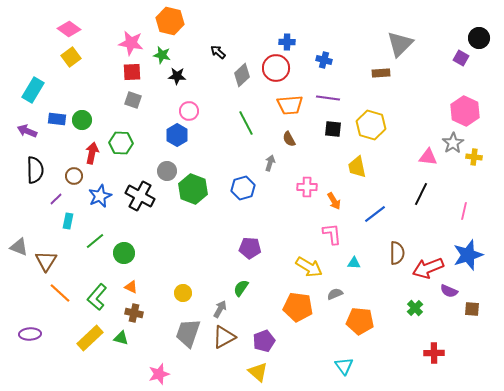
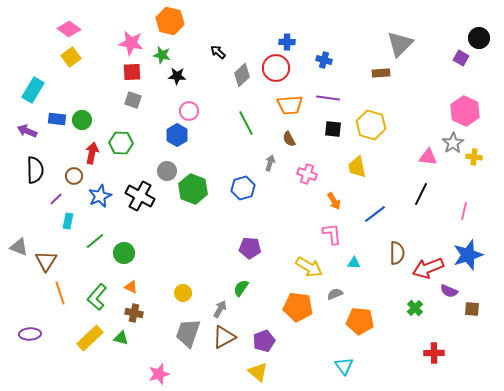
pink cross at (307, 187): moved 13 px up; rotated 18 degrees clockwise
orange line at (60, 293): rotated 30 degrees clockwise
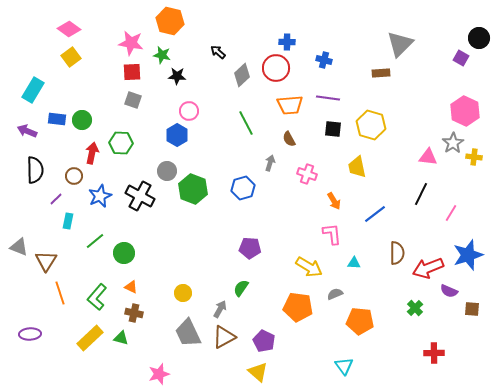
pink line at (464, 211): moved 13 px left, 2 px down; rotated 18 degrees clockwise
gray trapezoid at (188, 333): rotated 44 degrees counterclockwise
purple pentagon at (264, 341): rotated 25 degrees counterclockwise
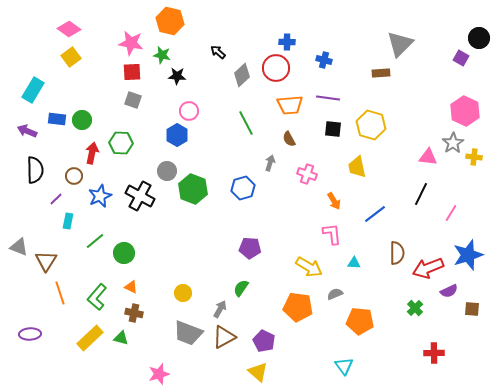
purple semicircle at (449, 291): rotated 48 degrees counterclockwise
gray trapezoid at (188, 333): rotated 44 degrees counterclockwise
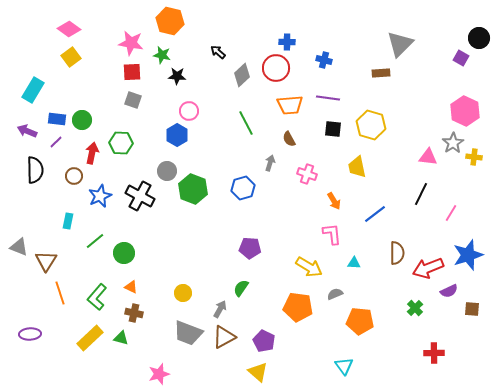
purple line at (56, 199): moved 57 px up
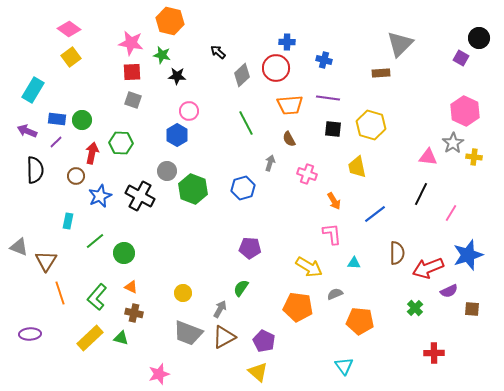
brown circle at (74, 176): moved 2 px right
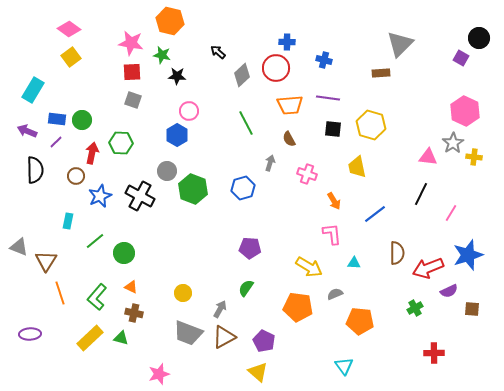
green semicircle at (241, 288): moved 5 px right
green cross at (415, 308): rotated 14 degrees clockwise
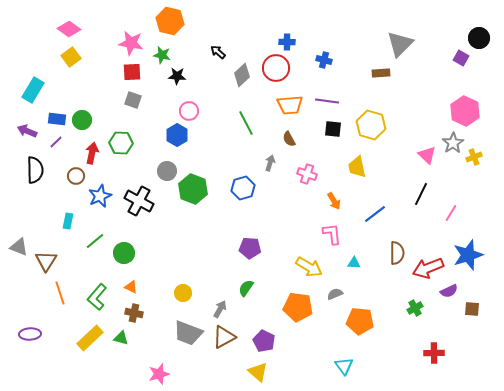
purple line at (328, 98): moved 1 px left, 3 px down
pink triangle at (428, 157): moved 1 px left, 2 px up; rotated 36 degrees clockwise
yellow cross at (474, 157): rotated 28 degrees counterclockwise
black cross at (140, 196): moved 1 px left, 5 px down
